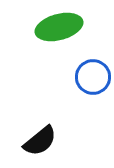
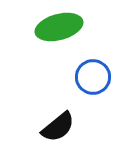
black semicircle: moved 18 px right, 14 px up
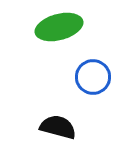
black semicircle: rotated 126 degrees counterclockwise
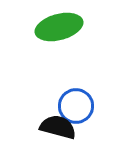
blue circle: moved 17 px left, 29 px down
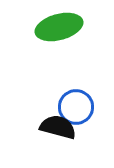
blue circle: moved 1 px down
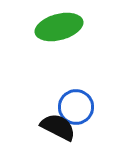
black semicircle: rotated 12 degrees clockwise
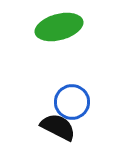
blue circle: moved 4 px left, 5 px up
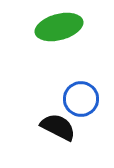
blue circle: moved 9 px right, 3 px up
